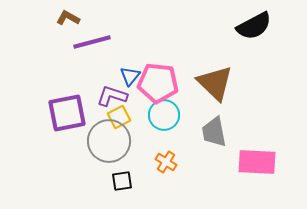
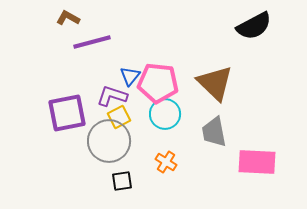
cyan circle: moved 1 px right, 1 px up
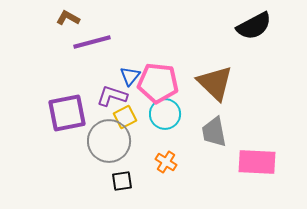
yellow square: moved 6 px right
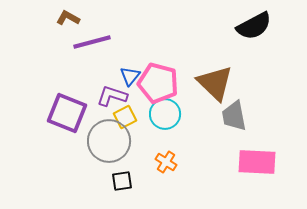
pink pentagon: rotated 9 degrees clockwise
purple square: rotated 33 degrees clockwise
gray trapezoid: moved 20 px right, 16 px up
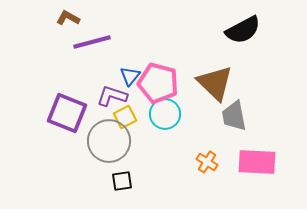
black semicircle: moved 11 px left, 4 px down
orange cross: moved 41 px right
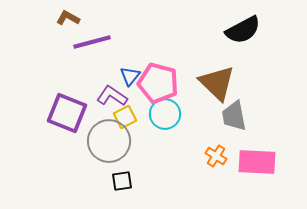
brown triangle: moved 2 px right
purple L-shape: rotated 16 degrees clockwise
orange cross: moved 9 px right, 6 px up
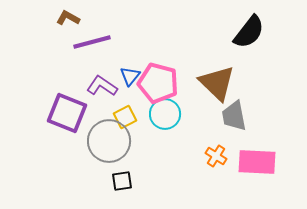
black semicircle: moved 6 px right, 2 px down; rotated 24 degrees counterclockwise
purple L-shape: moved 10 px left, 10 px up
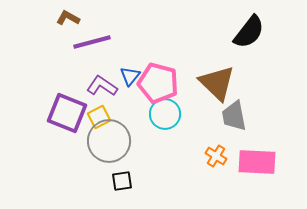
yellow square: moved 26 px left
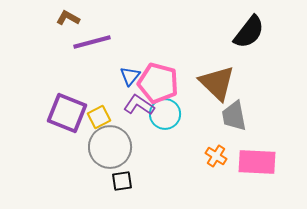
purple L-shape: moved 37 px right, 19 px down
gray circle: moved 1 px right, 6 px down
